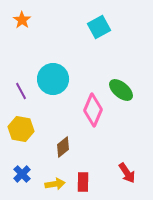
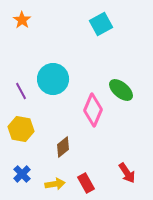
cyan square: moved 2 px right, 3 px up
red rectangle: moved 3 px right, 1 px down; rotated 30 degrees counterclockwise
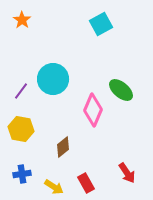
purple line: rotated 66 degrees clockwise
blue cross: rotated 36 degrees clockwise
yellow arrow: moved 1 px left, 3 px down; rotated 42 degrees clockwise
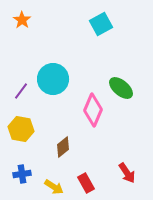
green ellipse: moved 2 px up
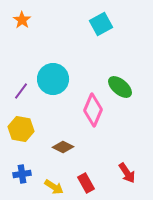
green ellipse: moved 1 px left, 1 px up
brown diamond: rotated 65 degrees clockwise
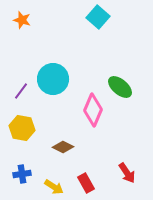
orange star: rotated 18 degrees counterclockwise
cyan square: moved 3 px left, 7 px up; rotated 20 degrees counterclockwise
yellow hexagon: moved 1 px right, 1 px up
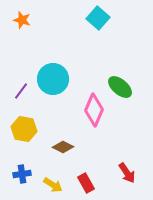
cyan square: moved 1 px down
pink diamond: moved 1 px right
yellow hexagon: moved 2 px right, 1 px down
yellow arrow: moved 1 px left, 2 px up
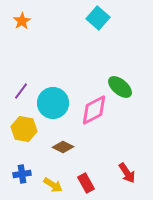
orange star: moved 1 px down; rotated 24 degrees clockwise
cyan circle: moved 24 px down
pink diamond: rotated 40 degrees clockwise
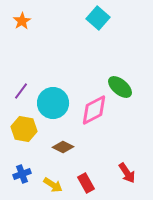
blue cross: rotated 12 degrees counterclockwise
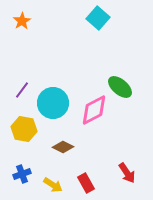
purple line: moved 1 px right, 1 px up
